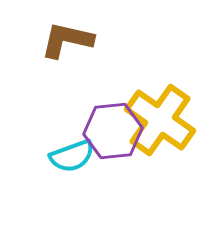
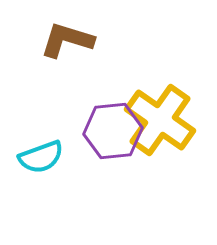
brown L-shape: rotated 4 degrees clockwise
cyan semicircle: moved 31 px left, 1 px down
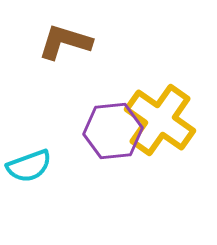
brown L-shape: moved 2 px left, 2 px down
cyan semicircle: moved 12 px left, 9 px down
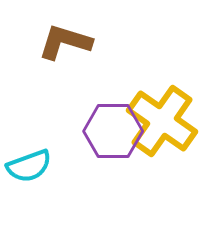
yellow cross: moved 2 px right, 1 px down
purple hexagon: rotated 6 degrees clockwise
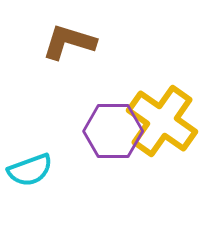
brown L-shape: moved 4 px right
cyan semicircle: moved 1 px right, 4 px down
